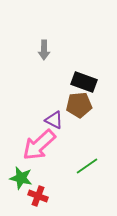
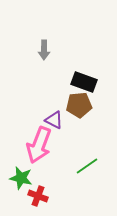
pink arrow: rotated 27 degrees counterclockwise
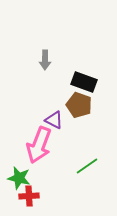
gray arrow: moved 1 px right, 10 px down
brown pentagon: rotated 25 degrees clockwise
green star: moved 2 px left
red cross: moved 9 px left; rotated 24 degrees counterclockwise
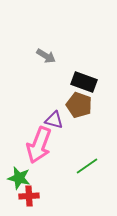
gray arrow: moved 1 px right, 4 px up; rotated 60 degrees counterclockwise
purple triangle: rotated 12 degrees counterclockwise
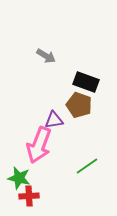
black rectangle: moved 2 px right
purple triangle: rotated 24 degrees counterclockwise
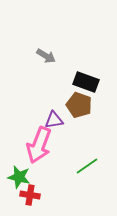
green star: moved 1 px up
red cross: moved 1 px right, 1 px up; rotated 12 degrees clockwise
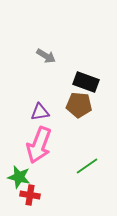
brown pentagon: rotated 15 degrees counterclockwise
purple triangle: moved 14 px left, 8 px up
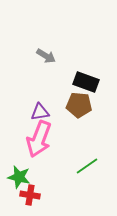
pink arrow: moved 6 px up
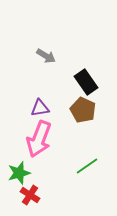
black rectangle: rotated 35 degrees clockwise
brown pentagon: moved 4 px right, 5 px down; rotated 20 degrees clockwise
purple triangle: moved 4 px up
green star: moved 4 px up; rotated 30 degrees counterclockwise
red cross: rotated 24 degrees clockwise
